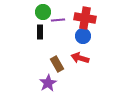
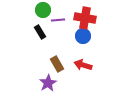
green circle: moved 2 px up
black rectangle: rotated 32 degrees counterclockwise
red arrow: moved 3 px right, 7 px down
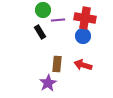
brown rectangle: rotated 35 degrees clockwise
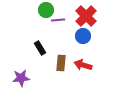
green circle: moved 3 px right
red cross: moved 1 px right, 2 px up; rotated 35 degrees clockwise
black rectangle: moved 16 px down
brown rectangle: moved 4 px right, 1 px up
purple star: moved 27 px left, 5 px up; rotated 24 degrees clockwise
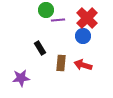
red cross: moved 1 px right, 2 px down
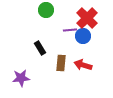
purple line: moved 12 px right, 10 px down
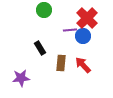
green circle: moved 2 px left
red arrow: rotated 30 degrees clockwise
